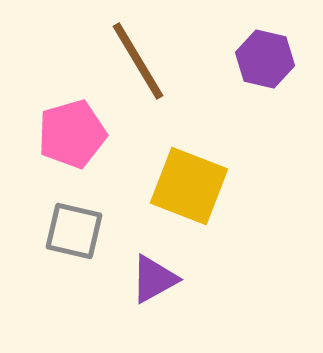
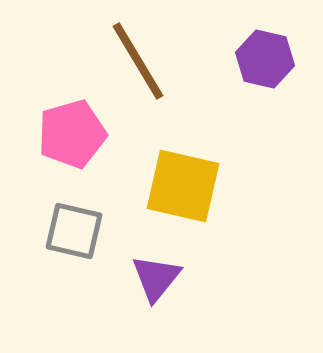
yellow square: moved 6 px left; rotated 8 degrees counterclockwise
purple triangle: moved 2 px right, 1 px up; rotated 22 degrees counterclockwise
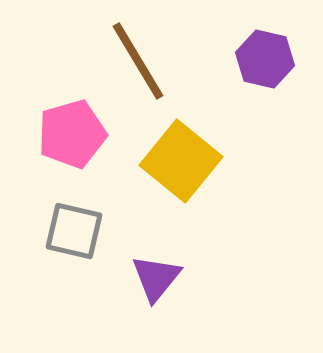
yellow square: moved 2 px left, 25 px up; rotated 26 degrees clockwise
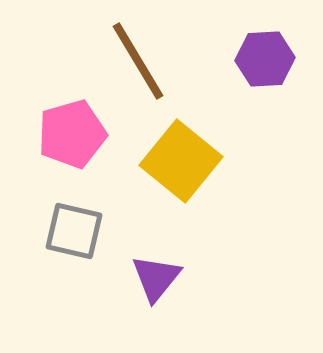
purple hexagon: rotated 16 degrees counterclockwise
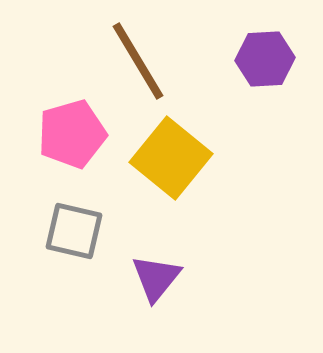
yellow square: moved 10 px left, 3 px up
